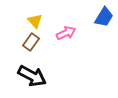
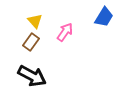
pink arrow: moved 1 px left, 1 px up; rotated 30 degrees counterclockwise
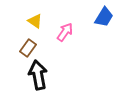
yellow triangle: rotated 14 degrees counterclockwise
brown rectangle: moved 3 px left, 6 px down
black arrow: moved 6 px right, 1 px up; rotated 128 degrees counterclockwise
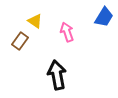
pink arrow: moved 2 px right; rotated 54 degrees counterclockwise
brown rectangle: moved 8 px left, 7 px up
black arrow: moved 19 px right
